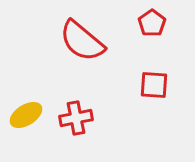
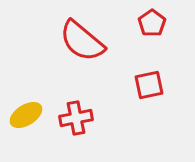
red square: moved 5 px left; rotated 16 degrees counterclockwise
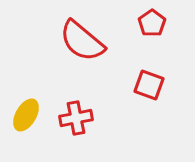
red square: rotated 32 degrees clockwise
yellow ellipse: rotated 28 degrees counterclockwise
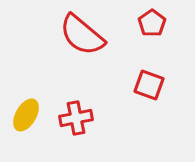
red semicircle: moved 6 px up
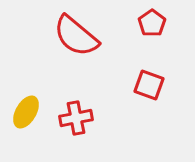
red semicircle: moved 6 px left, 1 px down
yellow ellipse: moved 3 px up
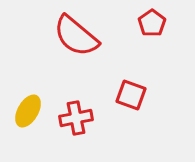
red square: moved 18 px left, 10 px down
yellow ellipse: moved 2 px right, 1 px up
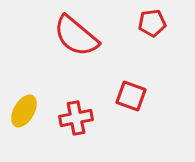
red pentagon: rotated 28 degrees clockwise
red square: moved 1 px down
yellow ellipse: moved 4 px left
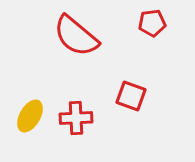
yellow ellipse: moved 6 px right, 5 px down
red cross: rotated 8 degrees clockwise
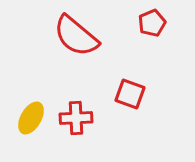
red pentagon: rotated 16 degrees counterclockwise
red square: moved 1 px left, 2 px up
yellow ellipse: moved 1 px right, 2 px down
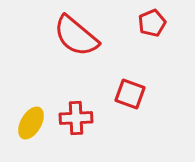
yellow ellipse: moved 5 px down
